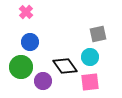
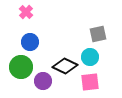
black diamond: rotated 30 degrees counterclockwise
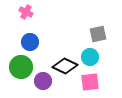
pink cross: rotated 16 degrees counterclockwise
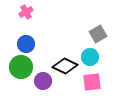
pink cross: rotated 32 degrees clockwise
gray square: rotated 18 degrees counterclockwise
blue circle: moved 4 px left, 2 px down
pink square: moved 2 px right
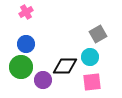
black diamond: rotated 25 degrees counterclockwise
purple circle: moved 1 px up
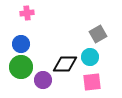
pink cross: moved 1 px right, 1 px down; rotated 24 degrees clockwise
blue circle: moved 5 px left
black diamond: moved 2 px up
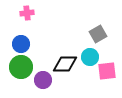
pink square: moved 15 px right, 11 px up
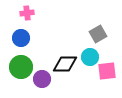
blue circle: moved 6 px up
purple circle: moved 1 px left, 1 px up
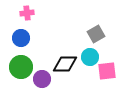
gray square: moved 2 px left
